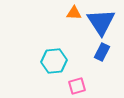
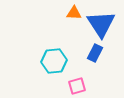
blue triangle: moved 2 px down
blue rectangle: moved 7 px left, 1 px down
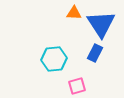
cyan hexagon: moved 2 px up
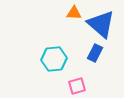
blue triangle: rotated 16 degrees counterclockwise
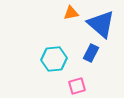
orange triangle: moved 3 px left; rotated 14 degrees counterclockwise
blue rectangle: moved 4 px left
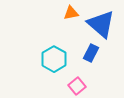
cyan hexagon: rotated 25 degrees counterclockwise
pink square: rotated 24 degrees counterclockwise
